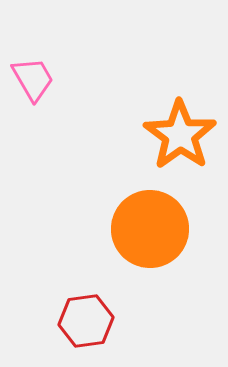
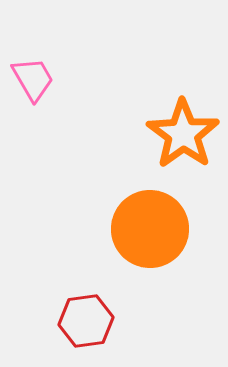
orange star: moved 3 px right, 1 px up
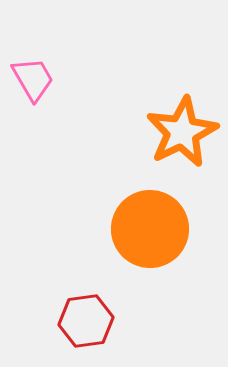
orange star: moved 1 px left, 2 px up; rotated 10 degrees clockwise
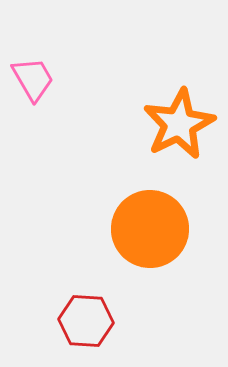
orange star: moved 3 px left, 8 px up
red hexagon: rotated 12 degrees clockwise
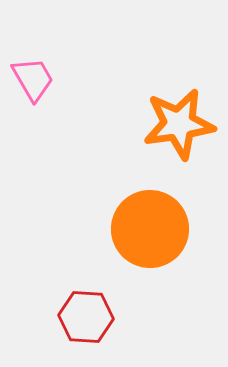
orange star: rotated 18 degrees clockwise
red hexagon: moved 4 px up
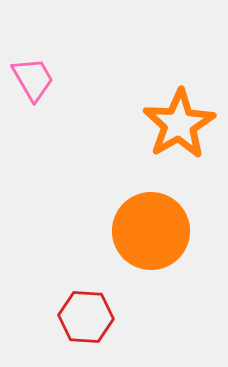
orange star: rotated 22 degrees counterclockwise
orange circle: moved 1 px right, 2 px down
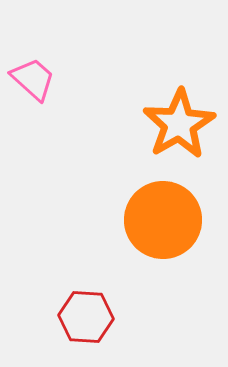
pink trapezoid: rotated 18 degrees counterclockwise
orange circle: moved 12 px right, 11 px up
